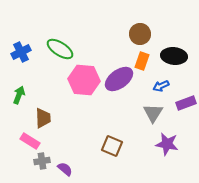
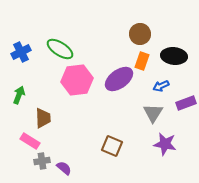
pink hexagon: moved 7 px left; rotated 12 degrees counterclockwise
purple star: moved 2 px left
purple semicircle: moved 1 px left, 1 px up
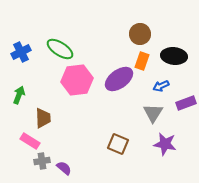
brown square: moved 6 px right, 2 px up
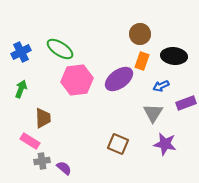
green arrow: moved 2 px right, 6 px up
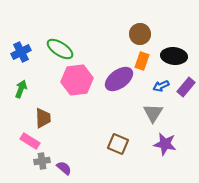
purple rectangle: moved 16 px up; rotated 30 degrees counterclockwise
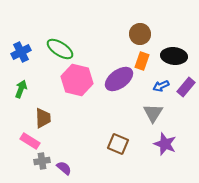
pink hexagon: rotated 20 degrees clockwise
purple star: rotated 10 degrees clockwise
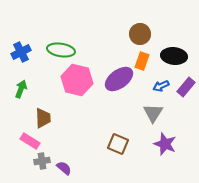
green ellipse: moved 1 px right, 1 px down; rotated 24 degrees counterclockwise
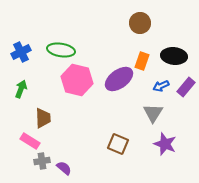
brown circle: moved 11 px up
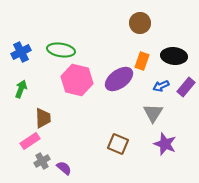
pink rectangle: rotated 66 degrees counterclockwise
gray cross: rotated 21 degrees counterclockwise
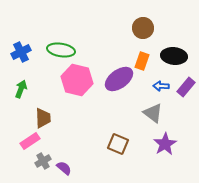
brown circle: moved 3 px right, 5 px down
blue arrow: rotated 28 degrees clockwise
gray triangle: rotated 25 degrees counterclockwise
purple star: rotated 20 degrees clockwise
gray cross: moved 1 px right
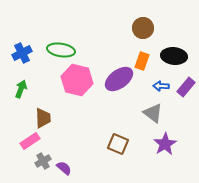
blue cross: moved 1 px right, 1 px down
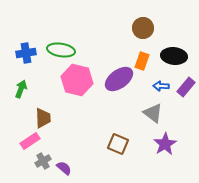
blue cross: moved 4 px right; rotated 18 degrees clockwise
